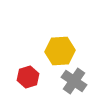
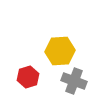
gray cross: rotated 15 degrees counterclockwise
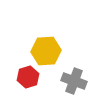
yellow hexagon: moved 14 px left
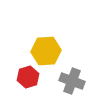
gray cross: moved 2 px left
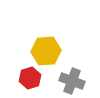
red hexagon: moved 2 px right, 1 px down
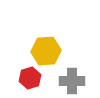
gray cross: rotated 20 degrees counterclockwise
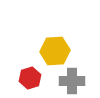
yellow hexagon: moved 9 px right
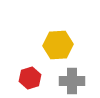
yellow hexagon: moved 3 px right, 6 px up
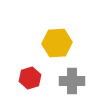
yellow hexagon: moved 1 px left, 2 px up
